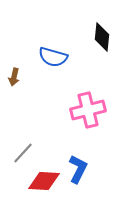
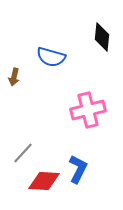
blue semicircle: moved 2 px left
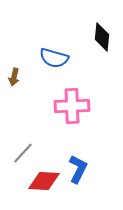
blue semicircle: moved 3 px right, 1 px down
pink cross: moved 16 px left, 4 px up; rotated 12 degrees clockwise
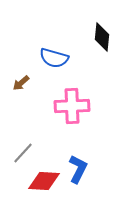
brown arrow: moved 7 px right, 6 px down; rotated 36 degrees clockwise
